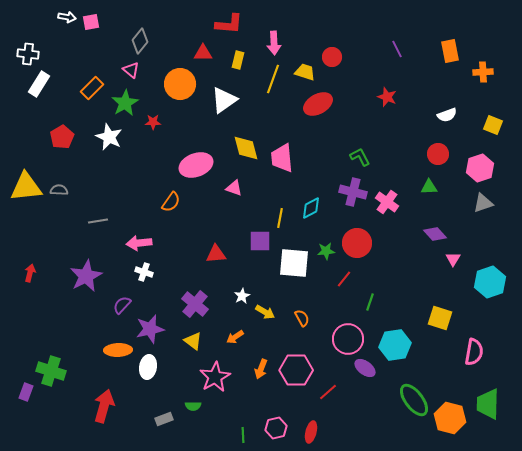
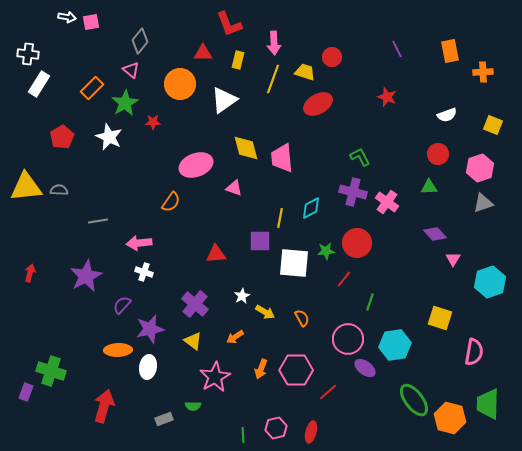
red L-shape at (229, 24): rotated 64 degrees clockwise
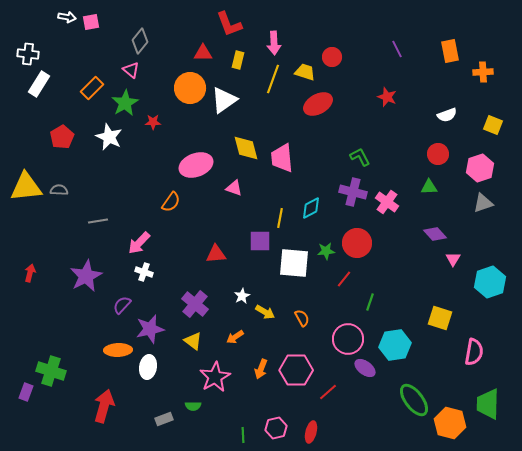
orange circle at (180, 84): moved 10 px right, 4 px down
pink arrow at (139, 243): rotated 40 degrees counterclockwise
orange hexagon at (450, 418): moved 5 px down
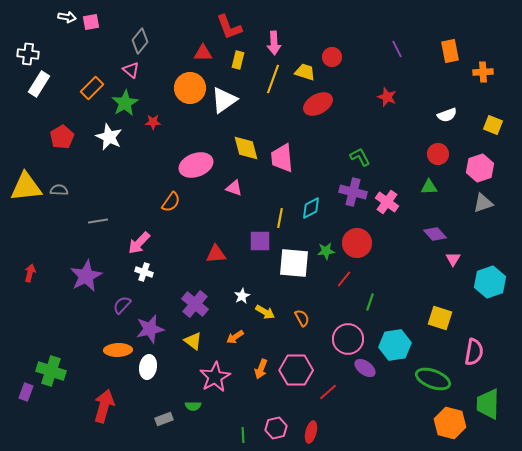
red L-shape at (229, 24): moved 3 px down
green ellipse at (414, 400): moved 19 px right, 21 px up; rotated 32 degrees counterclockwise
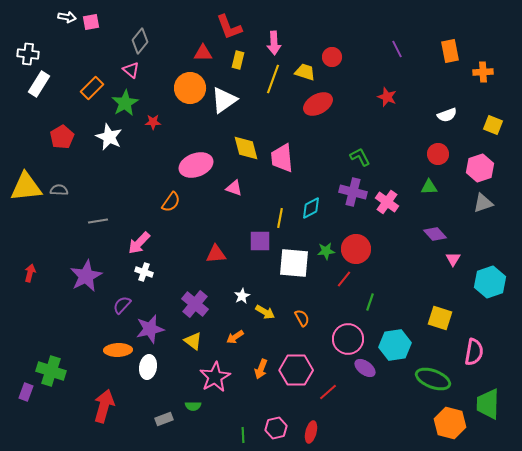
red circle at (357, 243): moved 1 px left, 6 px down
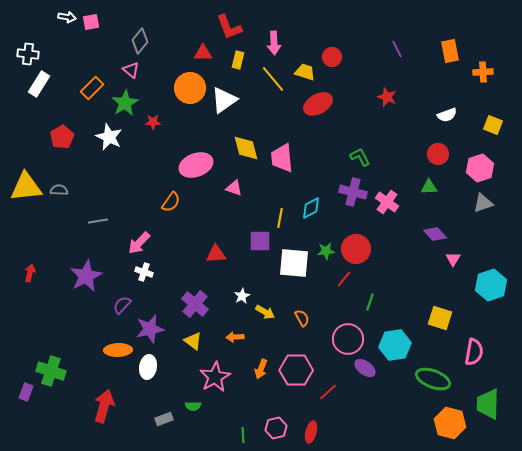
yellow line at (273, 79): rotated 60 degrees counterclockwise
cyan hexagon at (490, 282): moved 1 px right, 3 px down
orange arrow at (235, 337): rotated 30 degrees clockwise
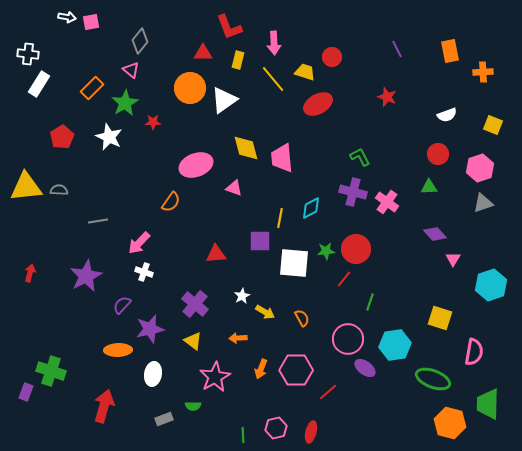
orange arrow at (235, 337): moved 3 px right, 1 px down
white ellipse at (148, 367): moved 5 px right, 7 px down
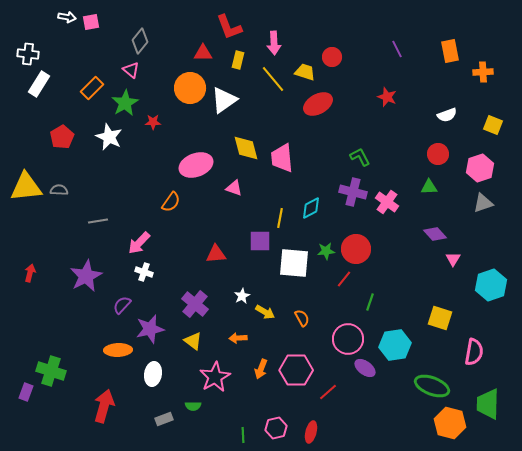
green ellipse at (433, 379): moved 1 px left, 7 px down
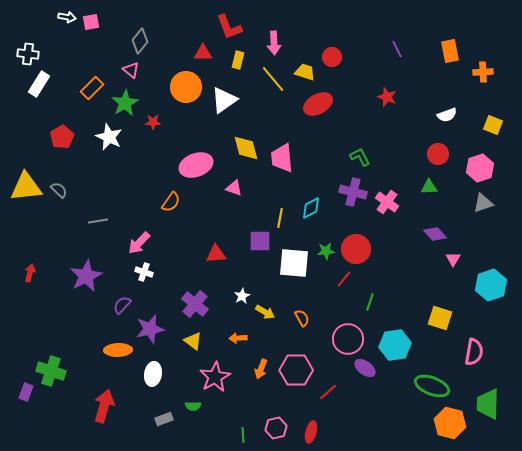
orange circle at (190, 88): moved 4 px left, 1 px up
gray semicircle at (59, 190): rotated 42 degrees clockwise
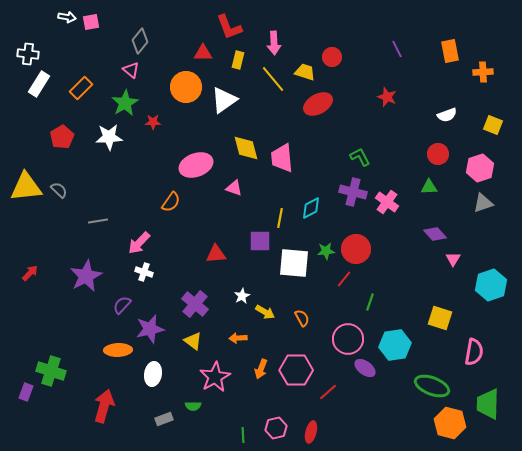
orange rectangle at (92, 88): moved 11 px left
white star at (109, 137): rotated 28 degrees counterclockwise
red arrow at (30, 273): rotated 30 degrees clockwise
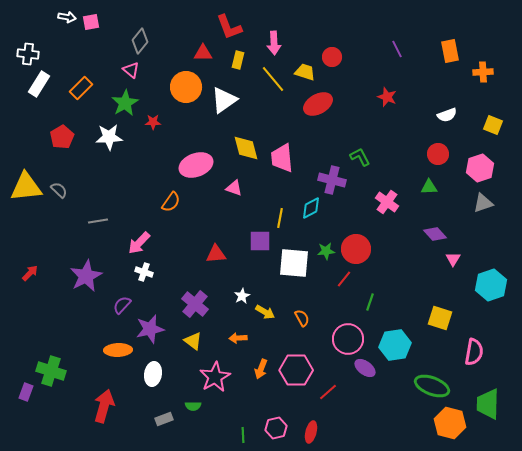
purple cross at (353, 192): moved 21 px left, 12 px up
